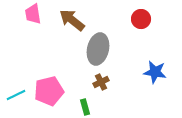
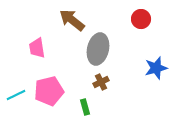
pink trapezoid: moved 4 px right, 34 px down
blue star: moved 1 px right, 4 px up; rotated 25 degrees counterclockwise
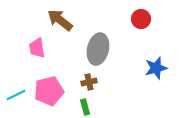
brown arrow: moved 12 px left
brown cross: moved 12 px left; rotated 14 degrees clockwise
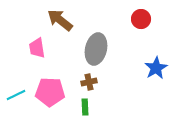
gray ellipse: moved 2 px left
blue star: rotated 15 degrees counterclockwise
pink pentagon: moved 1 px right, 1 px down; rotated 16 degrees clockwise
green rectangle: rotated 14 degrees clockwise
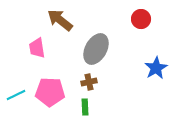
gray ellipse: rotated 16 degrees clockwise
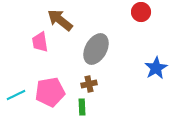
red circle: moved 7 px up
pink trapezoid: moved 3 px right, 6 px up
brown cross: moved 2 px down
pink pentagon: rotated 12 degrees counterclockwise
green rectangle: moved 3 px left
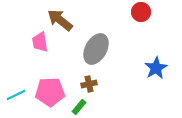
pink pentagon: rotated 8 degrees clockwise
green rectangle: moved 3 px left; rotated 42 degrees clockwise
